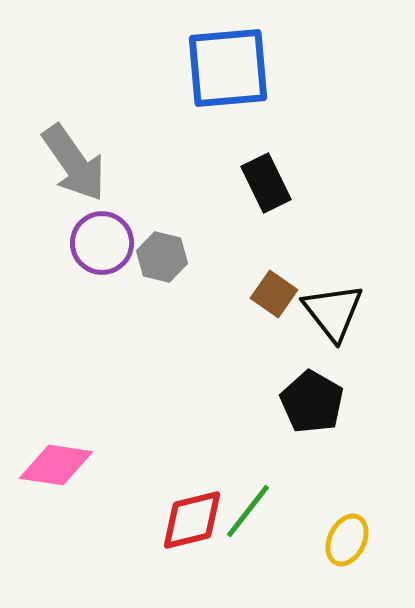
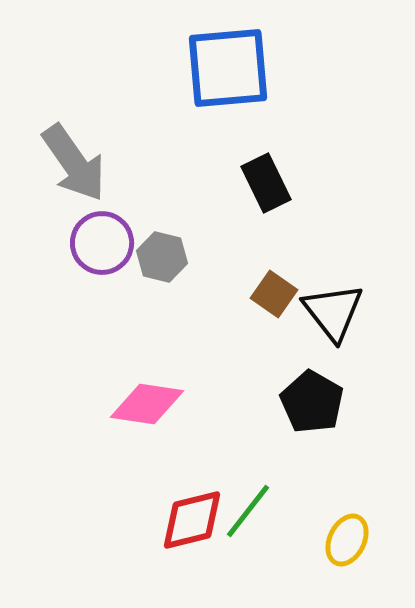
pink diamond: moved 91 px right, 61 px up
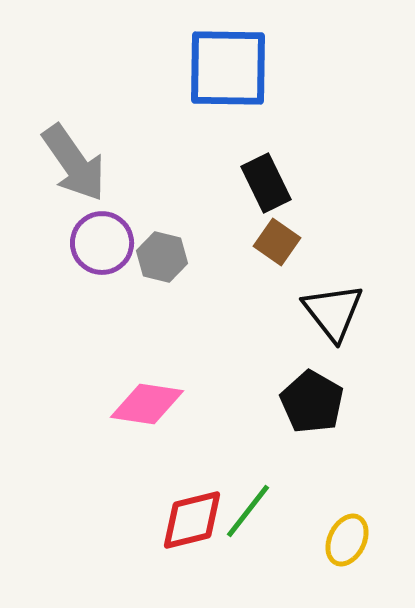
blue square: rotated 6 degrees clockwise
brown square: moved 3 px right, 52 px up
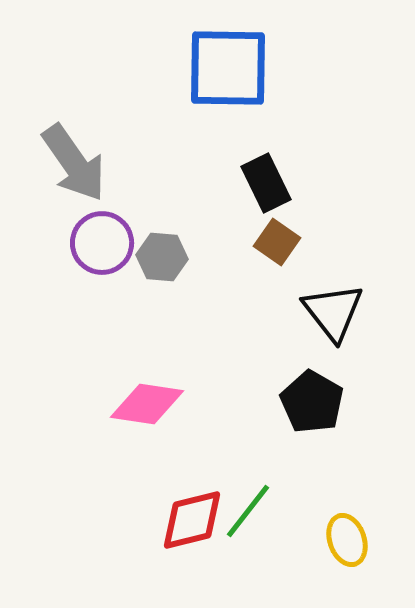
gray hexagon: rotated 9 degrees counterclockwise
yellow ellipse: rotated 45 degrees counterclockwise
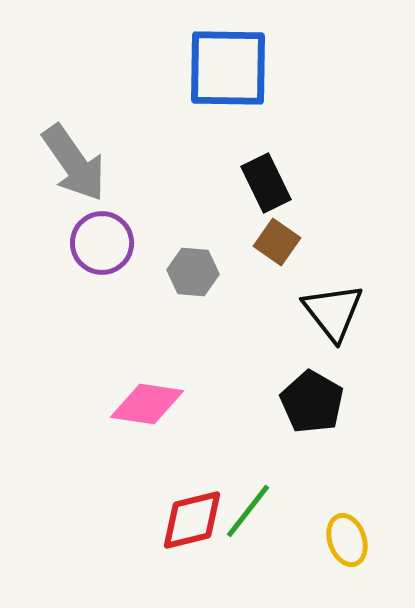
gray hexagon: moved 31 px right, 15 px down
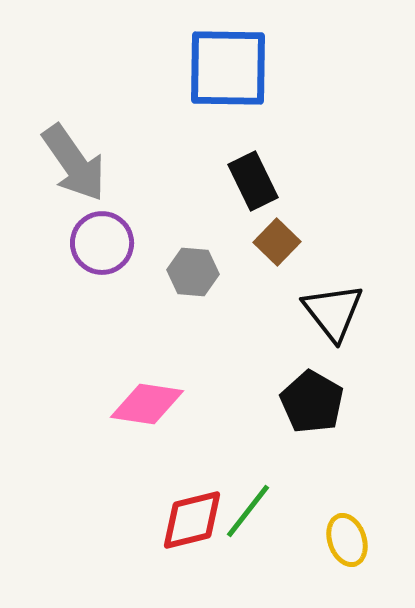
black rectangle: moved 13 px left, 2 px up
brown square: rotated 9 degrees clockwise
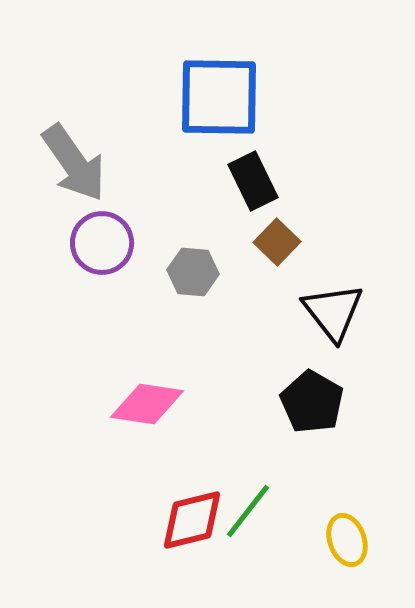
blue square: moved 9 px left, 29 px down
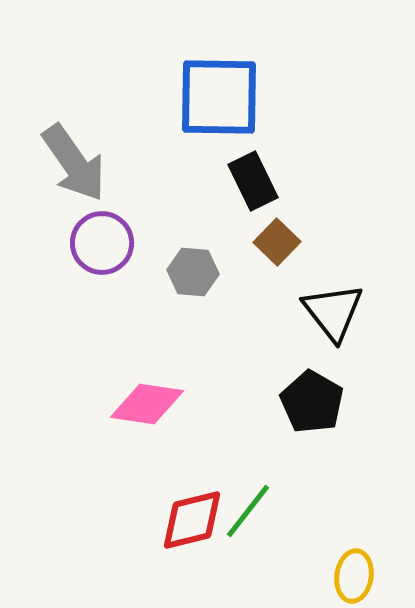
yellow ellipse: moved 7 px right, 36 px down; rotated 27 degrees clockwise
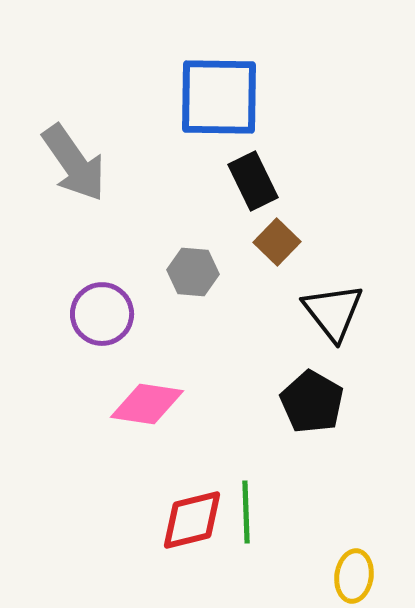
purple circle: moved 71 px down
green line: moved 2 px left, 1 px down; rotated 40 degrees counterclockwise
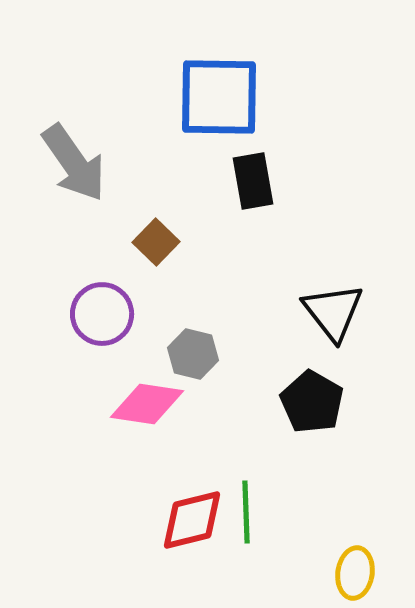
black rectangle: rotated 16 degrees clockwise
brown square: moved 121 px left
gray hexagon: moved 82 px down; rotated 9 degrees clockwise
yellow ellipse: moved 1 px right, 3 px up
